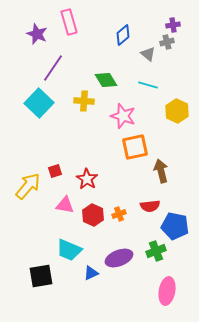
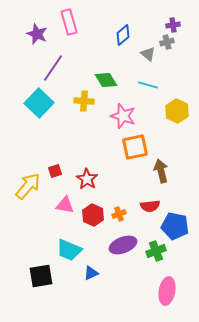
purple ellipse: moved 4 px right, 13 px up
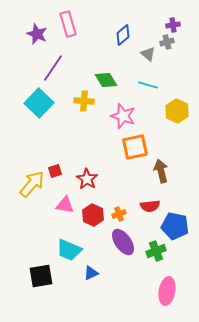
pink rectangle: moved 1 px left, 2 px down
yellow arrow: moved 4 px right, 2 px up
purple ellipse: moved 3 px up; rotated 76 degrees clockwise
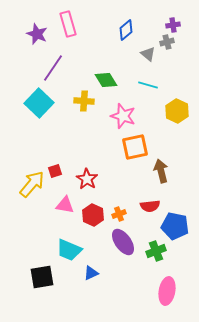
blue diamond: moved 3 px right, 5 px up
black square: moved 1 px right, 1 px down
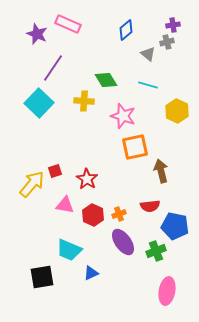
pink rectangle: rotated 50 degrees counterclockwise
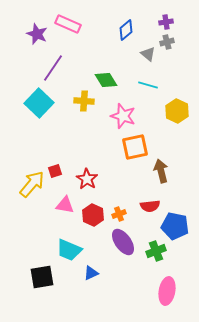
purple cross: moved 7 px left, 3 px up
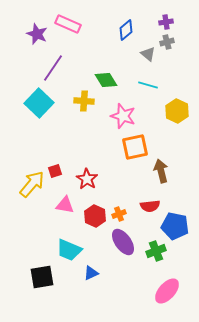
red hexagon: moved 2 px right, 1 px down
pink ellipse: rotated 32 degrees clockwise
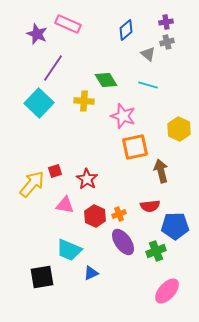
yellow hexagon: moved 2 px right, 18 px down
blue pentagon: rotated 12 degrees counterclockwise
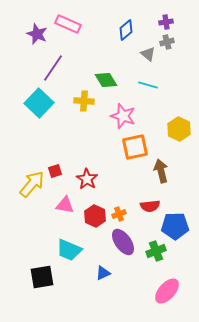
blue triangle: moved 12 px right
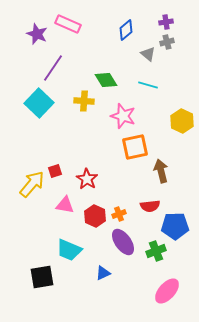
yellow hexagon: moved 3 px right, 8 px up
